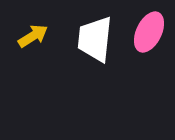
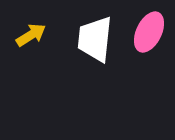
yellow arrow: moved 2 px left, 1 px up
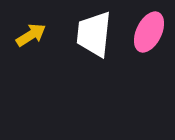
white trapezoid: moved 1 px left, 5 px up
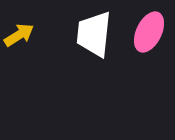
yellow arrow: moved 12 px left
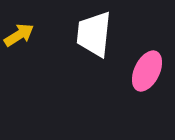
pink ellipse: moved 2 px left, 39 px down
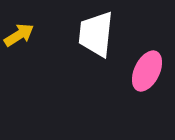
white trapezoid: moved 2 px right
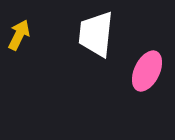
yellow arrow: rotated 32 degrees counterclockwise
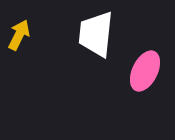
pink ellipse: moved 2 px left
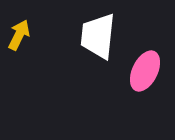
white trapezoid: moved 2 px right, 2 px down
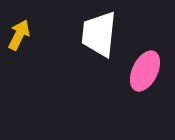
white trapezoid: moved 1 px right, 2 px up
